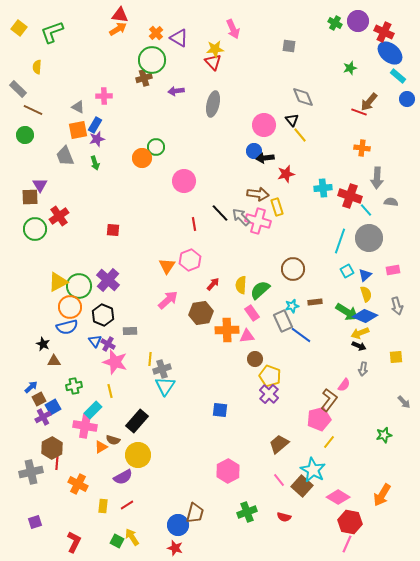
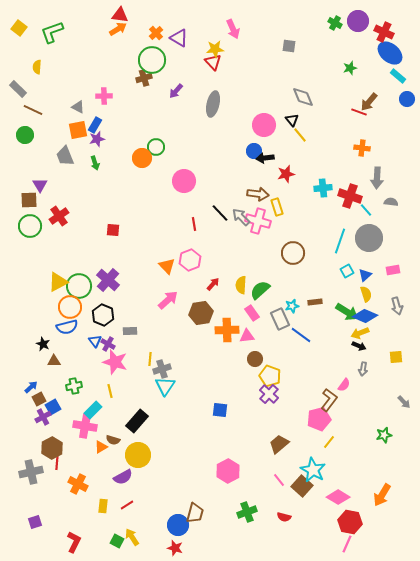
purple arrow at (176, 91): rotated 42 degrees counterclockwise
brown square at (30, 197): moved 1 px left, 3 px down
green circle at (35, 229): moved 5 px left, 3 px up
orange triangle at (167, 266): rotated 18 degrees counterclockwise
brown circle at (293, 269): moved 16 px up
gray rectangle at (283, 321): moved 3 px left, 2 px up
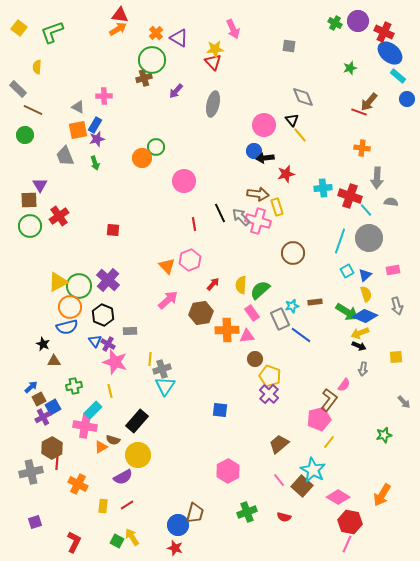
black line at (220, 213): rotated 18 degrees clockwise
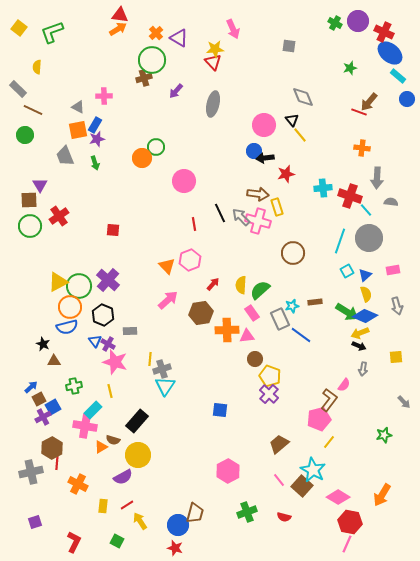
yellow arrow at (132, 537): moved 8 px right, 16 px up
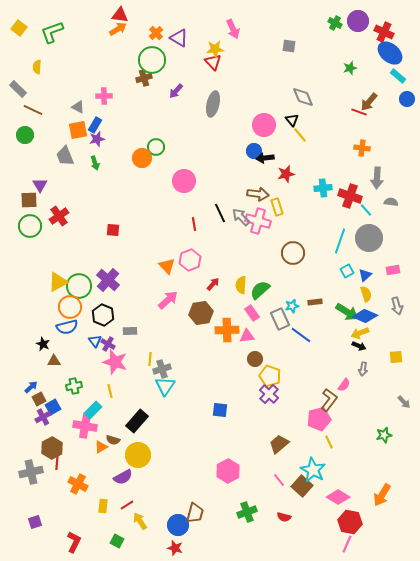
yellow line at (329, 442): rotated 64 degrees counterclockwise
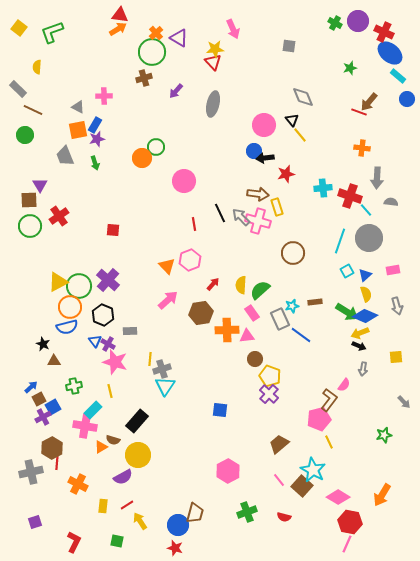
green circle at (152, 60): moved 8 px up
green square at (117, 541): rotated 16 degrees counterclockwise
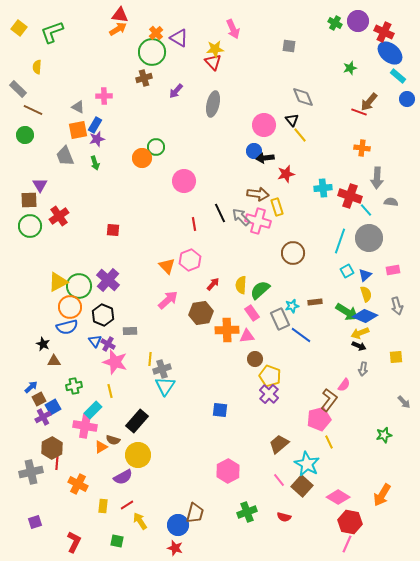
cyan star at (313, 470): moved 6 px left, 6 px up
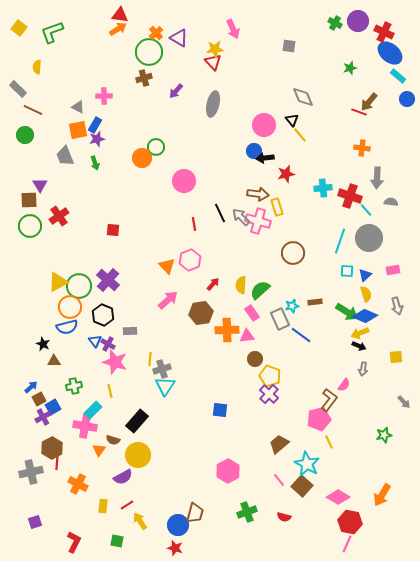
green circle at (152, 52): moved 3 px left
cyan square at (347, 271): rotated 32 degrees clockwise
orange triangle at (101, 447): moved 2 px left, 3 px down; rotated 24 degrees counterclockwise
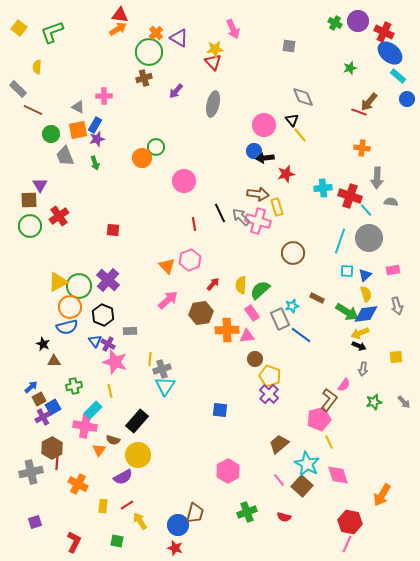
green circle at (25, 135): moved 26 px right, 1 px up
brown rectangle at (315, 302): moved 2 px right, 4 px up; rotated 32 degrees clockwise
blue diamond at (365, 316): moved 1 px right, 2 px up; rotated 30 degrees counterclockwise
green star at (384, 435): moved 10 px left, 33 px up
pink diamond at (338, 497): moved 22 px up; rotated 40 degrees clockwise
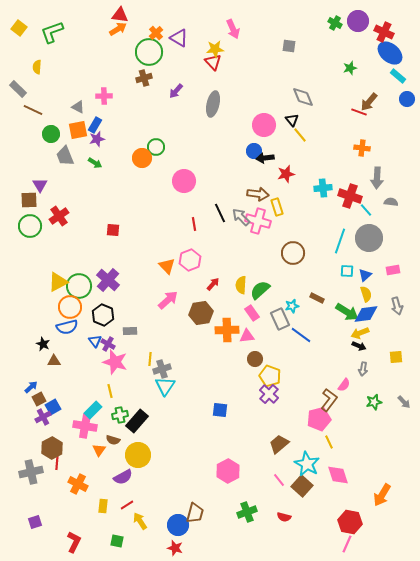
green arrow at (95, 163): rotated 40 degrees counterclockwise
green cross at (74, 386): moved 46 px right, 29 px down
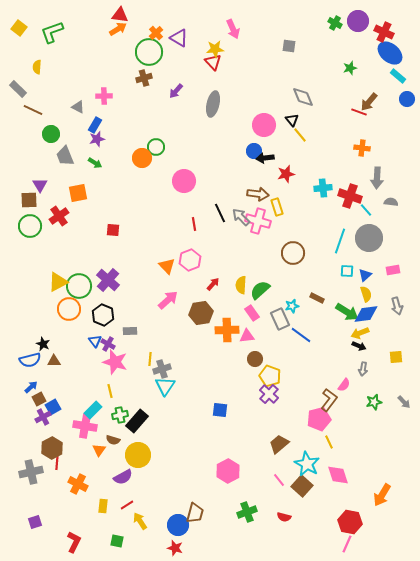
orange square at (78, 130): moved 63 px down
orange circle at (70, 307): moved 1 px left, 2 px down
blue semicircle at (67, 327): moved 37 px left, 33 px down
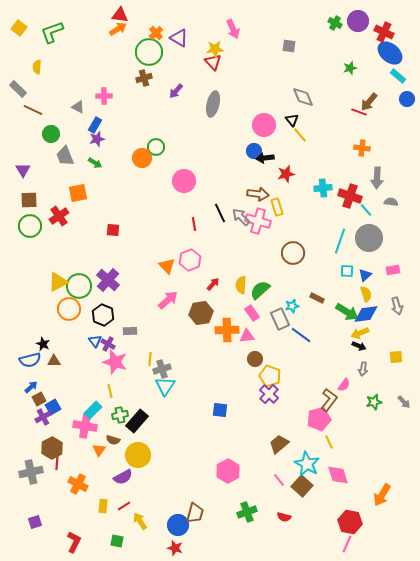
purple triangle at (40, 185): moved 17 px left, 15 px up
red line at (127, 505): moved 3 px left, 1 px down
